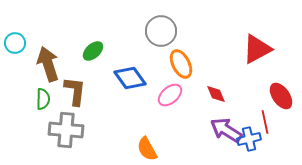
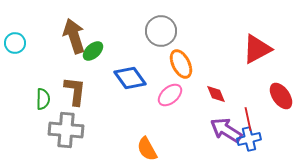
brown arrow: moved 26 px right, 28 px up
red line: moved 17 px left, 3 px up
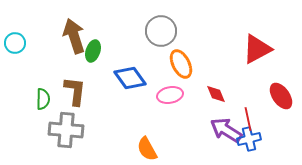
green ellipse: rotated 30 degrees counterclockwise
pink ellipse: rotated 30 degrees clockwise
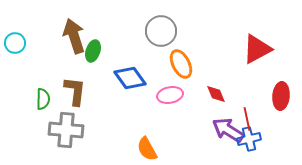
red ellipse: rotated 40 degrees clockwise
red line: moved 1 px left
purple arrow: moved 2 px right
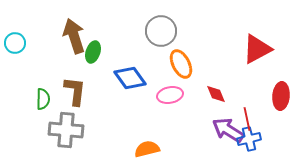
green ellipse: moved 1 px down
orange semicircle: rotated 105 degrees clockwise
